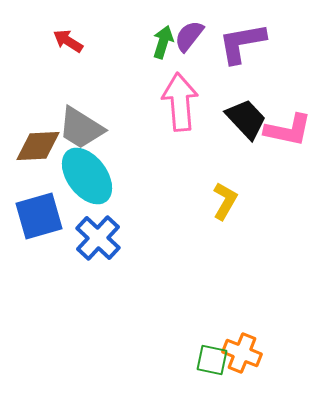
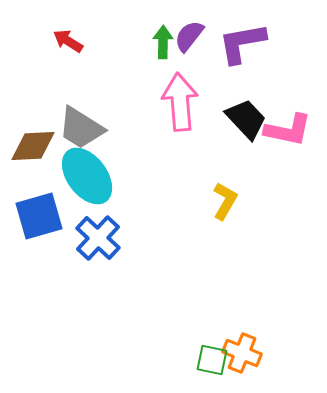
green arrow: rotated 16 degrees counterclockwise
brown diamond: moved 5 px left
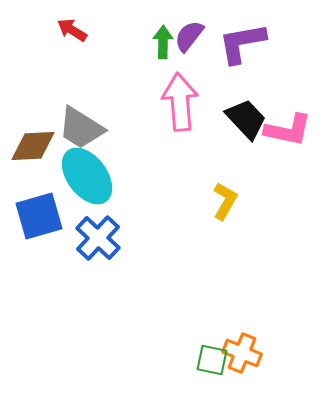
red arrow: moved 4 px right, 11 px up
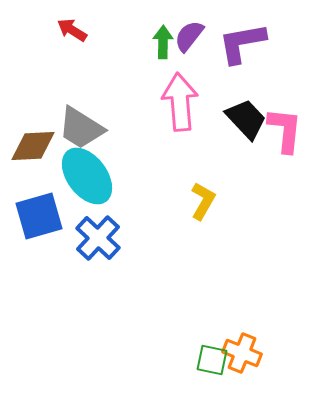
pink L-shape: moved 3 px left; rotated 96 degrees counterclockwise
yellow L-shape: moved 22 px left
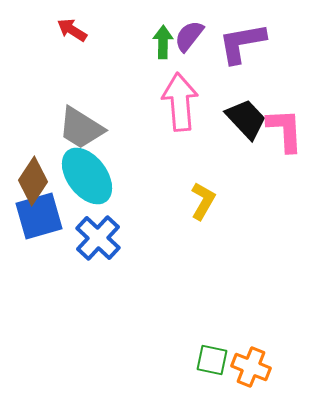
pink L-shape: rotated 9 degrees counterclockwise
brown diamond: moved 35 px down; rotated 54 degrees counterclockwise
orange cross: moved 9 px right, 14 px down
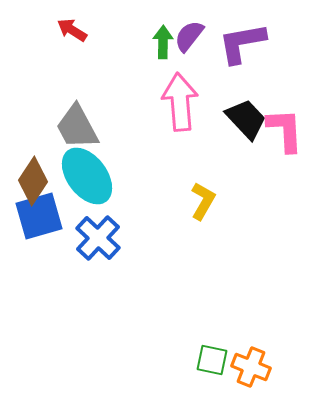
gray trapezoid: moved 4 px left, 1 px up; rotated 30 degrees clockwise
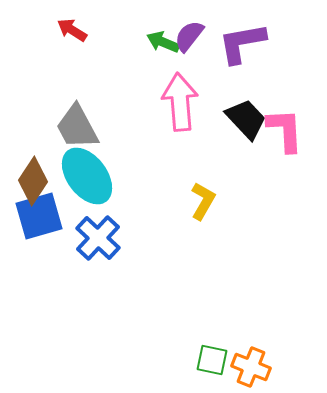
green arrow: rotated 68 degrees counterclockwise
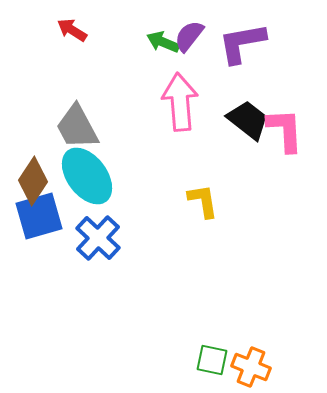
black trapezoid: moved 2 px right, 1 px down; rotated 9 degrees counterclockwise
yellow L-shape: rotated 39 degrees counterclockwise
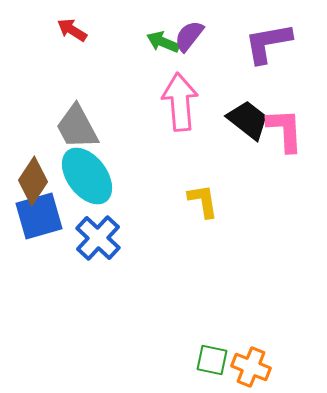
purple L-shape: moved 26 px right
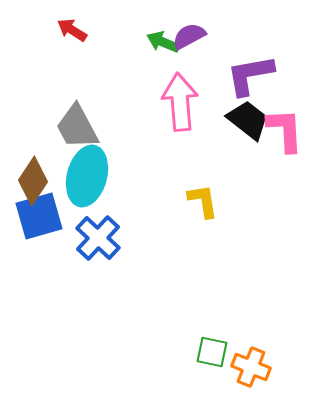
purple semicircle: rotated 24 degrees clockwise
purple L-shape: moved 18 px left, 32 px down
cyan ellipse: rotated 52 degrees clockwise
green square: moved 8 px up
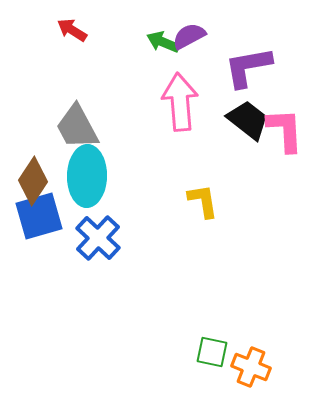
purple L-shape: moved 2 px left, 8 px up
cyan ellipse: rotated 14 degrees counterclockwise
